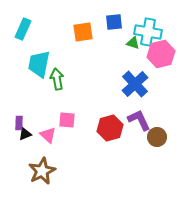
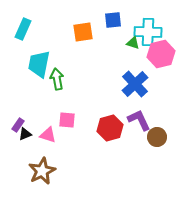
blue square: moved 1 px left, 2 px up
cyan cross: rotated 8 degrees counterclockwise
purple rectangle: moved 1 px left, 2 px down; rotated 32 degrees clockwise
pink triangle: rotated 24 degrees counterclockwise
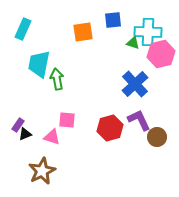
pink triangle: moved 4 px right, 2 px down
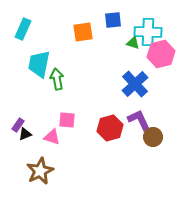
brown circle: moved 4 px left
brown star: moved 2 px left
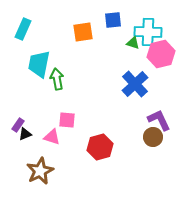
purple L-shape: moved 20 px right
red hexagon: moved 10 px left, 19 px down
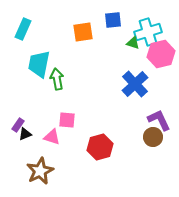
cyan cross: rotated 20 degrees counterclockwise
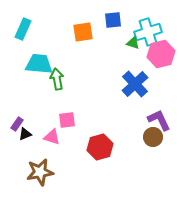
cyan trapezoid: rotated 84 degrees clockwise
pink square: rotated 12 degrees counterclockwise
purple rectangle: moved 1 px left, 1 px up
brown star: moved 1 px down; rotated 16 degrees clockwise
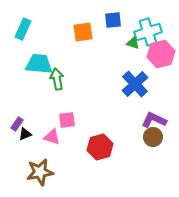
purple L-shape: moved 5 px left; rotated 40 degrees counterclockwise
